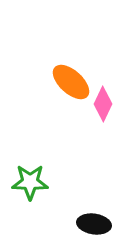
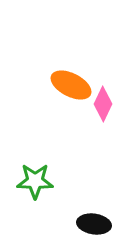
orange ellipse: moved 3 px down; rotated 15 degrees counterclockwise
green star: moved 5 px right, 1 px up
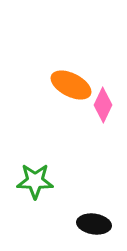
pink diamond: moved 1 px down
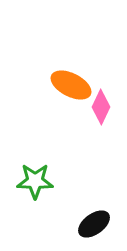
pink diamond: moved 2 px left, 2 px down
black ellipse: rotated 44 degrees counterclockwise
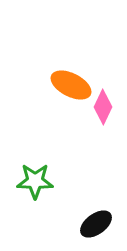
pink diamond: moved 2 px right
black ellipse: moved 2 px right
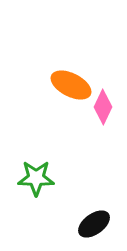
green star: moved 1 px right, 3 px up
black ellipse: moved 2 px left
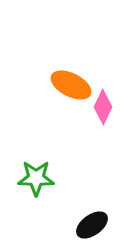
black ellipse: moved 2 px left, 1 px down
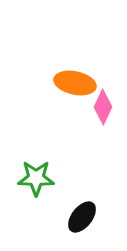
orange ellipse: moved 4 px right, 2 px up; rotated 15 degrees counterclockwise
black ellipse: moved 10 px left, 8 px up; rotated 16 degrees counterclockwise
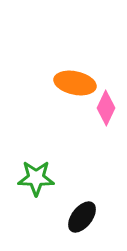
pink diamond: moved 3 px right, 1 px down
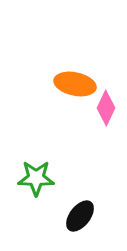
orange ellipse: moved 1 px down
black ellipse: moved 2 px left, 1 px up
